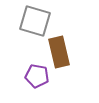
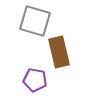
purple pentagon: moved 2 px left, 4 px down
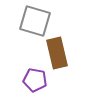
brown rectangle: moved 2 px left, 1 px down
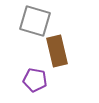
brown rectangle: moved 2 px up
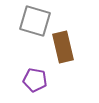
brown rectangle: moved 6 px right, 4 px up
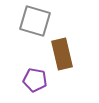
brown rectangle: moved 1 px left, 7 px down
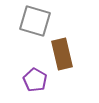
purple pentagon: rotated 20 degrees clockwise
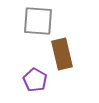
gray square: moved 3 px right; rotated 12 degrees counterclockwise
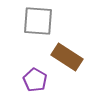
brown rectangle: moved 5 px right, 3 px down; rotated 44 degrees counterclockwise
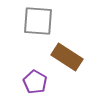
purple pentagon: moved 2 px down
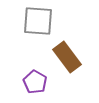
brown rectangle: rotated 20 degrees clockwise
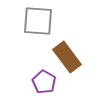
purple pentagon: moved 9 px right
